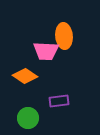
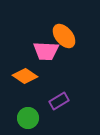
orange ellipse: rotated 35 degrees counterclockwise
purple rectangle: rotated 24 degrees counterclockwise
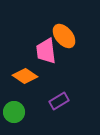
pink trapezoid: rotated 80 degrees clockwise
green circle: moved 14 px left, 6 px up
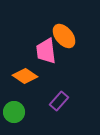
purple rectangle: rotated 18 degrees counterclockwise
